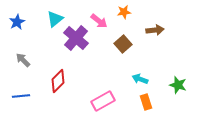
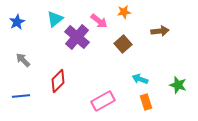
brown arrow: moved 5 px right, 1 px down
purple cross: moved 1 px right, 1 px up
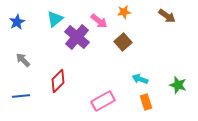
brown arrow: moved 7 px right, 15 px up; rotated 42 degrees clockwise
brown square: moved 2 px up
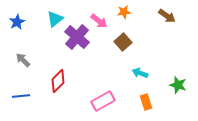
cyan arrow: moved 6 px up
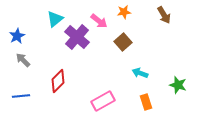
brown arrow: moved 3 px left, 1 px up; rotated 24 degrees clockwise
blue star: moved 14 px down
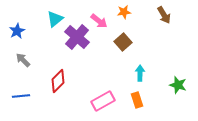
blue star: moved 5 px up
cyan arrow: rotated 70 degrees clockwise
orange rectangle: moved 9 px left, 2 px up
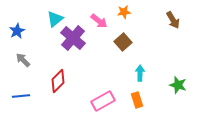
brown arrow: moved 9 px right, 5 px down
purple cross: moved 4 px left, 1 px down
